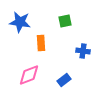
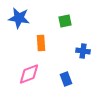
blue star: moved 1 px left, 4 px up
pink diamond: moved 1 px up
blue rectangle: moved 2 px right, 1 px up; rotated 72 degrees counterclockwise
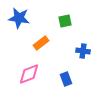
orange rectangle: rotated 56 degrees clockwise
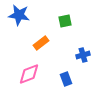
blue star: moved 3 px up
blue cross: moved 4 px down; rotated 24 degrees counterclockwise
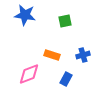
blue star: moved 6 px right
orange rectangle: moved 11 px right, 12 px down; rotated 56 degrees clockwise
blue rectangle: rotated 48 degrees clockwise
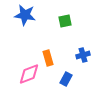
orange rectangle: moved 4 px left, 3 px down; rotated 56 degrees clockwise
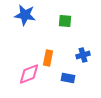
green square: rotated 16 degrees clockwise
orange rectangle: rotated 28 degrees clockwise
blue rectangle: moved 2 px right, 1 px up; rotated 72 degrees clockwise
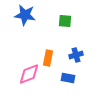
blue cross: moved 7 px left
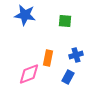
blue rectangle: moved 1 px up; rotated 72 degrees counterclockwise
